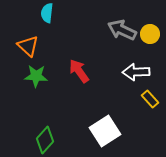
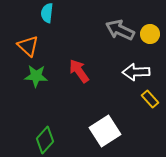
gray arrow: moved 2 px left
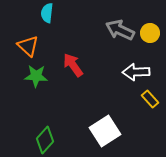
yellow circle: moved 1 px up
red arrow: moved 6 px left, 6 px up
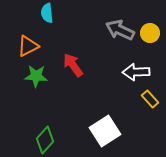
cyan semicircle: rotated 12 degrees counterclockwise
orange triangle: rotated 50 degrees clockwise
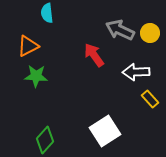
red arrow: moved 21 px right, 10 px up
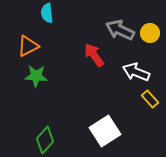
white arrow: rotated 24 degrees clockwise
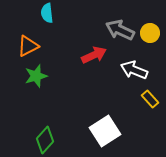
red arrow: rotated 100 degrees clockwise
white arrow: moved 2 px left, 2 px up
green star: rotated 20 degrees counterclockwise
